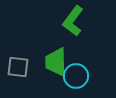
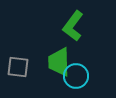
green L-shape: moved 5 px down
green trapezoid: moved 3 px right
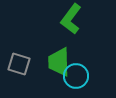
green L-shape: moved 2 px left, 7 px up
gray square: moved 1 px right, 3 px up; rotated 10 degrees clockwise
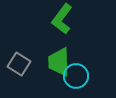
green L-shape: moved 9 px left
gray square: rotated 15 degrees clockwise
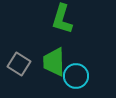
green L-shape: rotated 20 degrees counterclockwise
green trapezoid: moved 5 px left
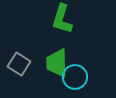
green trapezoid: moved 3 px right, 1 px down
cyan circle: moved 1 px left, 1 px down
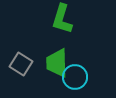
gray square: moved 2 px right
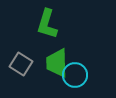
green L-shape: moved 15 px left, 5 px down
cyan circle: moved 2 px up
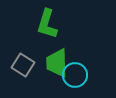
gray square: moved 2 px right, 1 px down
